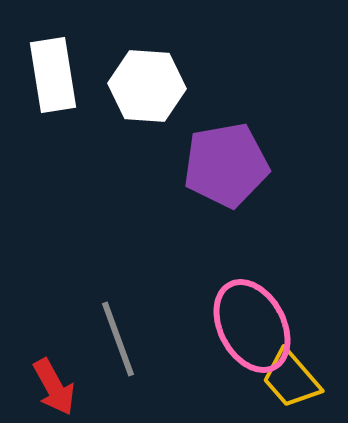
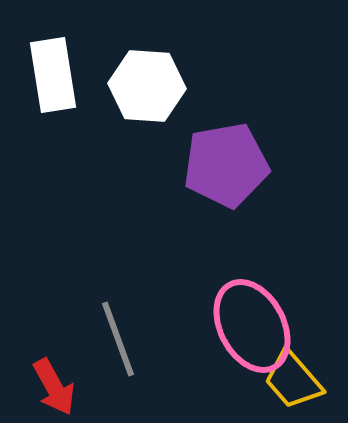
yellow trapezoid: moved 2 px right, 1 px down
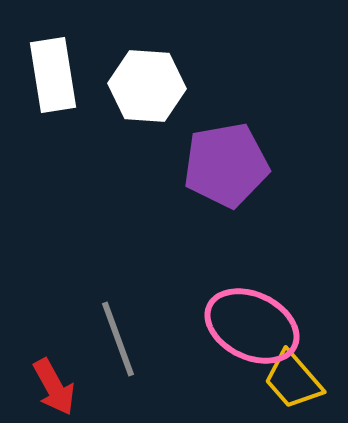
pink ellipse: rotated 36 degrees counterclockwise
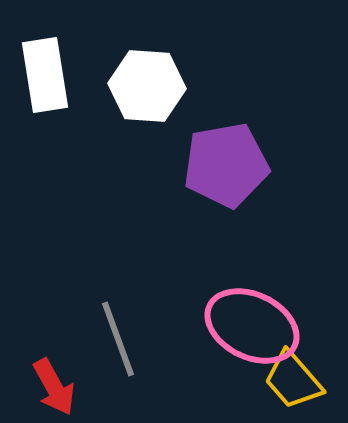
white rectangle: moved 8 px left
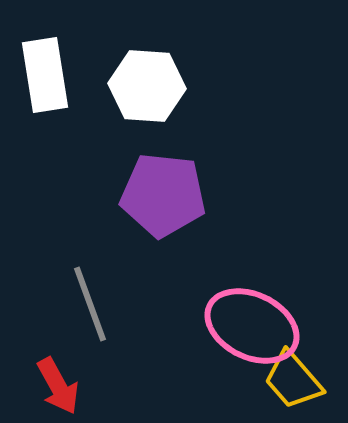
purple pentagon: moved 63 px left, 30 px down; rotated 16 degrees clockwise
gray line: moved 28 px left, 35 px up
red arrow: moved 4 px right, 1 px up
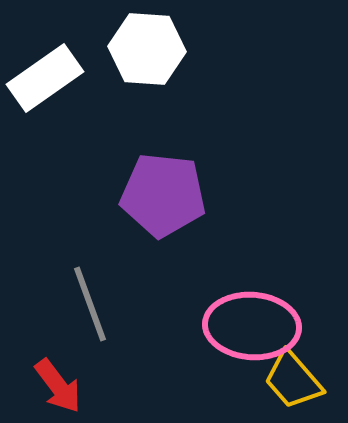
white rectangle: moved 3 px down; rotated 64 degrees clockwise
white hexagon: moved 37 px up
pink ellipse: rotated 22 degrees counterclockwise
red arrow: rotated 8 degrees counterclockwise
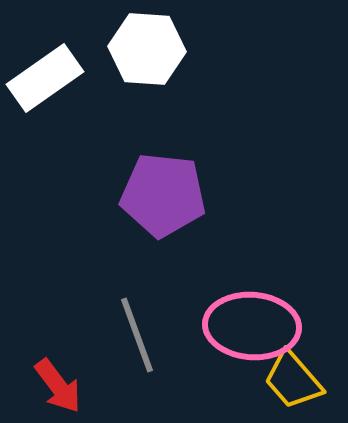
gray line: moved 47 px right, 31 px down
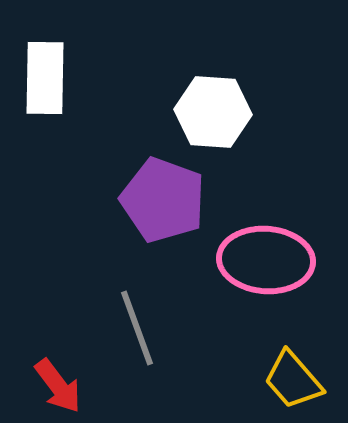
white hexagon: moved 66 px right, 63 px down
white rectangle: rotated 54 degrees counterclockwise
purple pentagon: moved 5 px down; rotated 14 degrees clockwise
pink ellipse: moved 14 px right, 66 px up
gray line: moved 7 px up
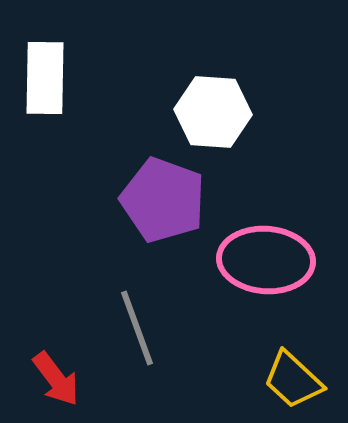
yellow trapezoid: rotated 6 degrees counterclockwise
red arrow: moved 2 px left, 7 px up
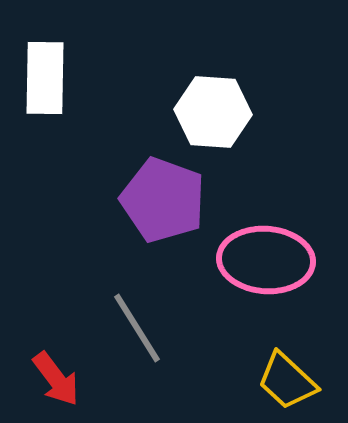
gray line: rotated 12 degrees counterclockwise
yellow trapezoid: moved 6 px left, 1 px down
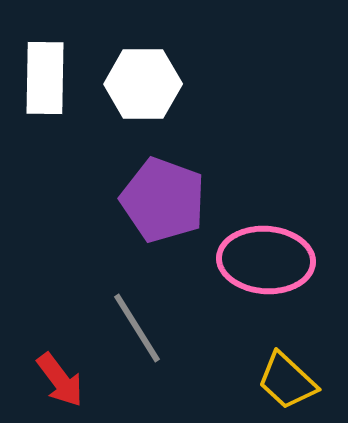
white hexagon: moved 70 px left, 28 px up; rotated 4 degrees counterclockwise
red arrow: moved 4 px right, 1 px down
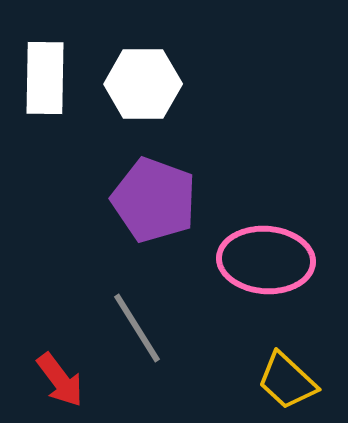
purple pentagon: moved 9 px left
